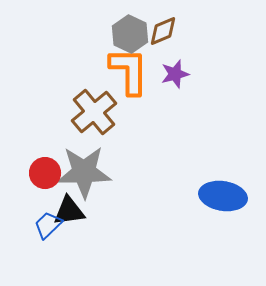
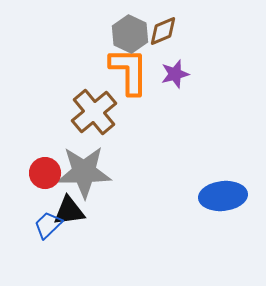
blue ellipse: rotated 15 degrees counterclockwise
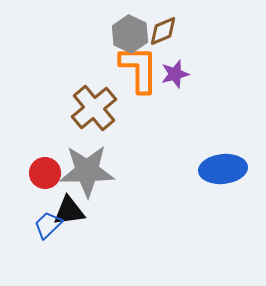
orange L-shape: moved 10 px right, 2 px up
brown cross: moved 4 px up
gray star: moved 3 px right, 1 px up
blue ellipse: moved 27 px up
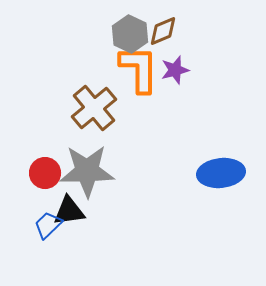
purple star: moved 4 px up
blue ellipse: moved 2 px left, 4 px down
